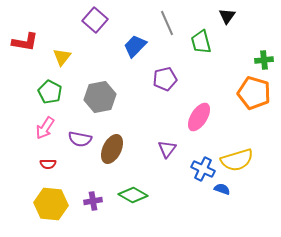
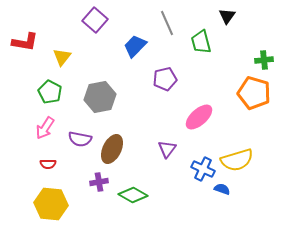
pink ellipse: rotated 16 degrees clockwise
purple cross: moved 6 px right, 19 px up
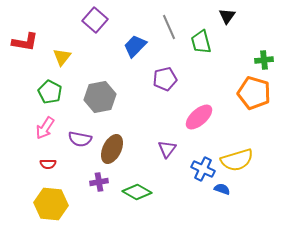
gray line: moved 2 px right, 4 px down
green diamond: moved 4 px right, 3 px up
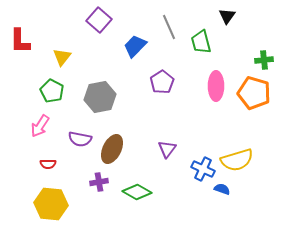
purple square: moved 4 px right
red L-shape: moved 5 px left, 1 px up; rotated 80 degrees clockwise
purple pentagon: moved 3 px left, 3 px down; rotated 20 degrees counterclockwise
green pentagon: moved 2 px right, 1 px up
pink ellipse: moved 17 px right, 31 px up; rotated 48 degrees counterclockwise
pink arrow: moved 5 px left, 2 px up
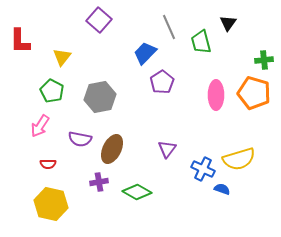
black triangle: moved 1 px right, 7 px down
blue trapezoid: moved 10 px right, 7 px down
pink ellipse: moved 9 px down
yellow semicircle: moved 2 px right, 1 px up
yellow hexagon: rotated 8 degrees clockwise
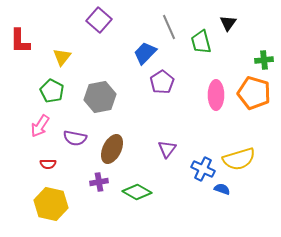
purple semicircle: moved 5 px left, 1 px up
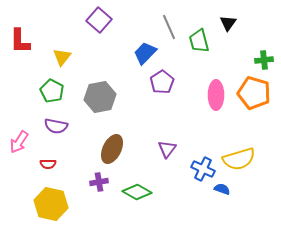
green trapezoid: moved 2 px left, 1 px up
pink arrow: moved 21 px left, 16 px down
purple semicircle: moved 19 px left, 12 px up
